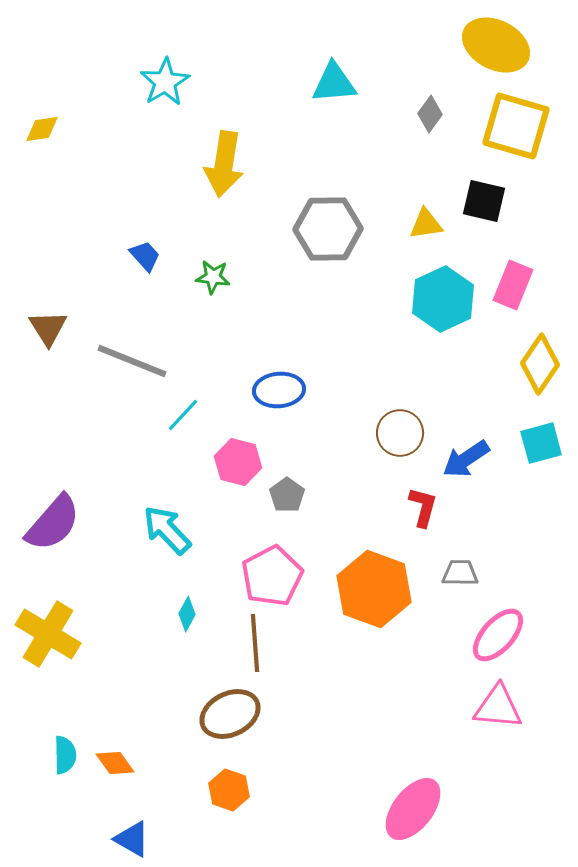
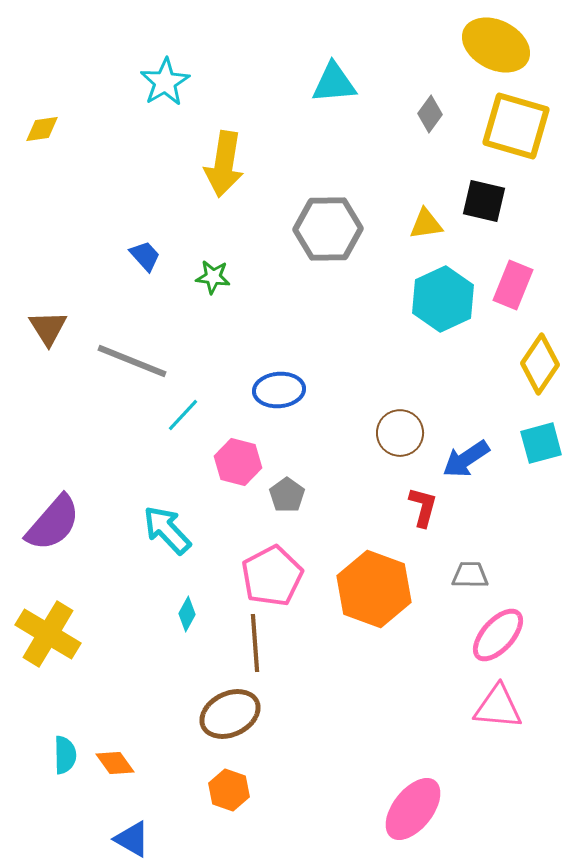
gray trapezoid at (460, 573): moved 10 px right, 2 px down
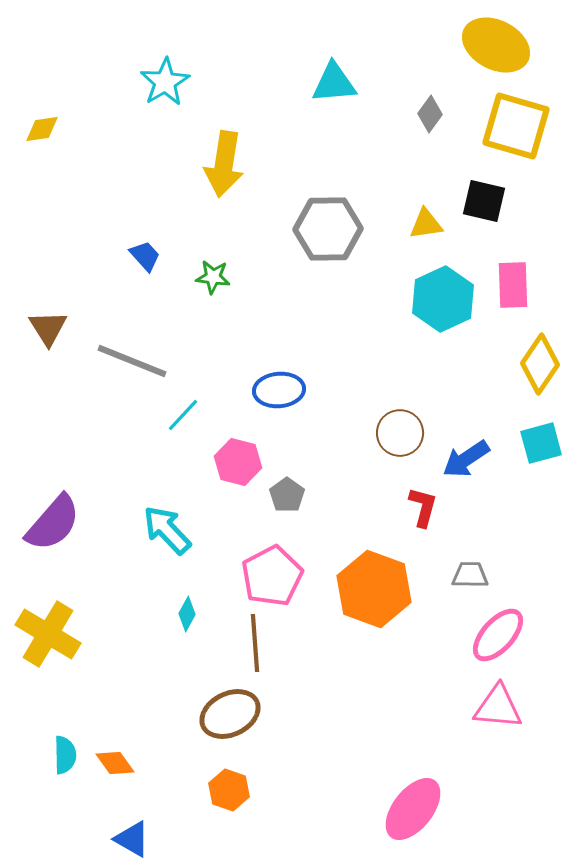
pink rectangle at (513, 285): rotated 24 degrees counterclockwise
